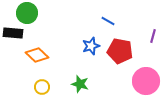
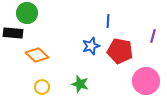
blue line: rotated 64 degrees clockwise
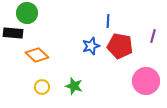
red pentagon: moved 5 px up
green star: moved 6 px left, 2 px down
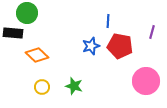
purple line: moved 1 px left, 4 px up
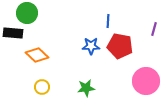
purple line: moved 2 px right, 3 px up
blue star: rotated 18 degrees clockwise
green star: moved 12 px right, 2 px down; rotated 24 degrees counterclockwise
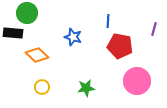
blue star: moved 18 px left, 9 px up; rotated 18 degrees clockwise
pink circle: moved 9 px left
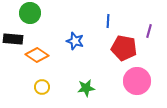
green circle: moved 3 px right
purple line: moved 5 px left, 2 px down
black rectangle: moved 6 px down
blue star: moved 2 px right, 4 px down
red pentagon: moved 4 px right, 2 px down
orange diamond: rotated 10 degrees counterclockwise
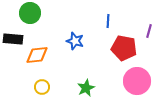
orange diamond: rotated 40 degrees counterclockwise
green star: rotated 18 degrees counterclockwise
